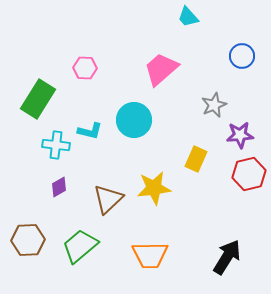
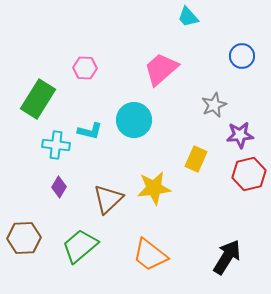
purple diamond: rotated 30 degrees counterclockwise
brown hexagon: moved 4 px left, 2 px up
orange trapezoid: rotated 39 degrees clockwise
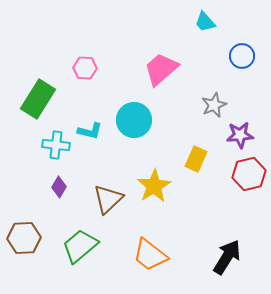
cyan trapezoid: moved 17 px right, 5 px down
yellow star: moved 2 px up; rotated 24 degrees counterclockwise
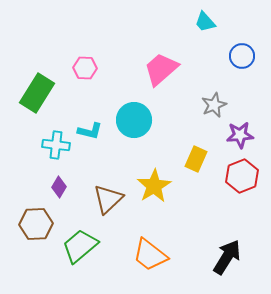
green rectangle: moved 1 px left, 6 px up
red hexagon: moved 7 px left, 2 px down; rotated 8 degrees counterclockwise
brown hexagon: moved 12 px right, 14 px up
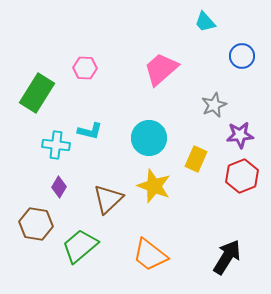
cyan circle: moved 15 px right, 18 px down
yellow star: rotated 20 degrees counterclockwise
brown hexagon: rotated 12 degrees clockwise
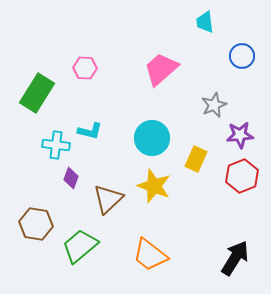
cyan trapezoid: rotated 35 degrees clockwise
cyan circle: moved 3 px right
purple diamond: moved 12 px right, 9 px up; rotated 10 degrees counterclockwise
black arrow: moved 8 px right, 1 px down
